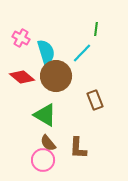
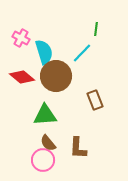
cyan semicircle: moved 2 px left
green triangle: rotated 35 degrees counterclockwise
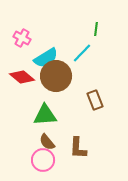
pink cross: moved 1 px right
cyan semicircle: moved 2 px right, 6 px down; rotated 75 degrees clockwise
brown semicircle: moved 1 px left, 1 px up
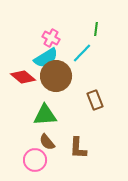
pink cross: moved 29 px right
red diamond: moved 1 px right
pink circle: moved 8 px left
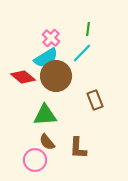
green line: moved 8 px left
pink cross: rotated 12 degrees clockwise
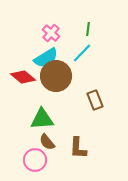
pink cross: moved 5 px up
green triangle: moved 3 px left, 4 px down
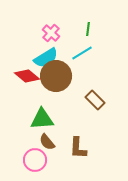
cyan line: rotated 15 degrees clockwise
red diamond: moved 4 px right, 1 px up
brown rectangle: rotated 24 degrees counterclockwise
